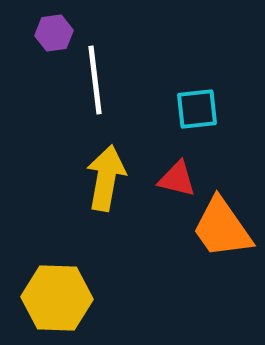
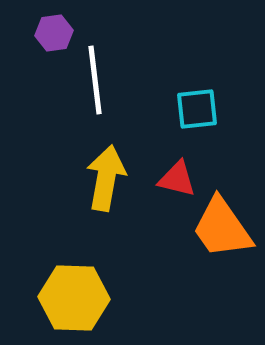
yellow hexagon: moved 17 px right
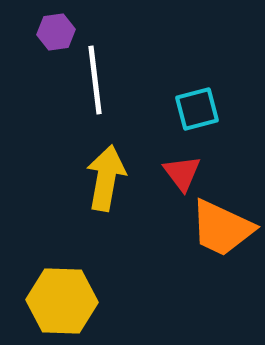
purple hexagon: moved 2 px right, 1 px up
cyan square: rotated 9 degrees counterclockwise
red triangle: moved 5 px right, 6 px up; rotated 39 degrees clockwise
orange trapezoid: rotated 30 degrees counterclockwise
yellow hexagon: moved 12 px left, 3 px down
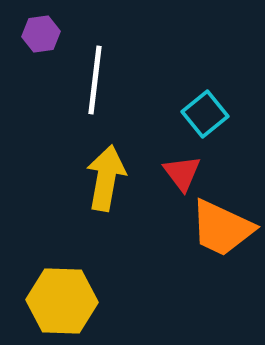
purple hexagon: moved 15 px left, 2 px down
white line: rotated 14 degrees clockwise
cyan square: moved 8 px right, 5 px down; rotated 24 degrees counterclockwise
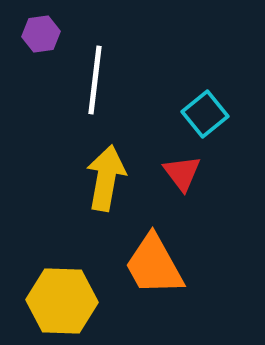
orange trapezoid: moved 68 px left, 37 px down; rotated 36 degrees clockwise
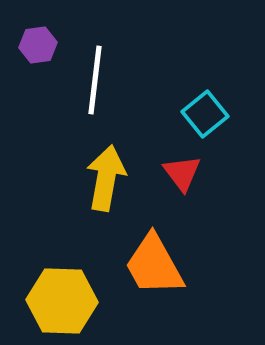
purple hexagon: moved 3 px left, 11 px down
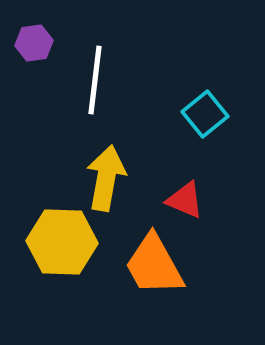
purple hexagon: moved 4 px left, 2 px up
red triangle: moved 3 px right, 27 px down; rotated 30 degrees counterclockwise
yellow hexagon: moved 59 px up
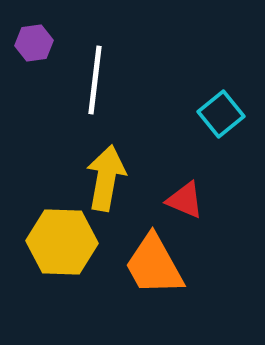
cyan square: moved 16 px right
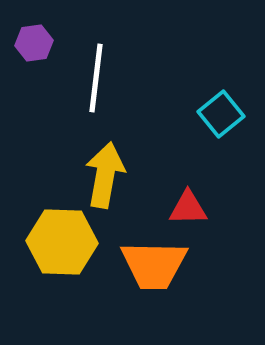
white line: moved 1 px right, 2 px up
yellow arrow: moved 1 px left, 3 px up
red triangle: moved 3 px right, 8 px down; rotated 24 degrees counterclockwise
orange trapezoid: rotated 60 degrees counterclockwise
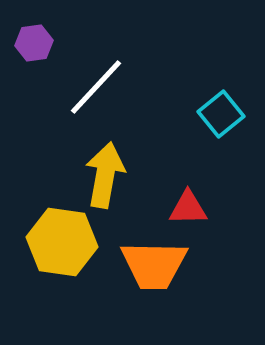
white line: moved 9 px down; rotated 36 degrees clockwise
yellow hexagon: rotated 6 degrees clockwise
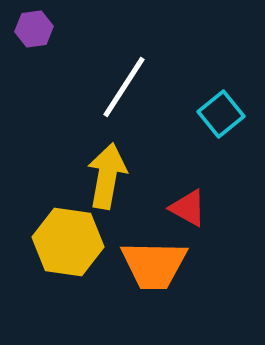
purple hexagon: moved 14 px up
white line: moved 28 px right; rotated 10 degrees counterclockwise
yellow arrow: moved 2 px right, 1 px down
red triangle: rotated 30 degrees clockwise
yellow hexagon: moved 6 px right
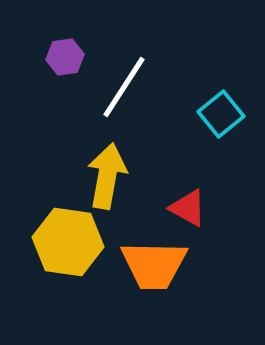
purple hexagon: moved 31 px right, 28 px down
